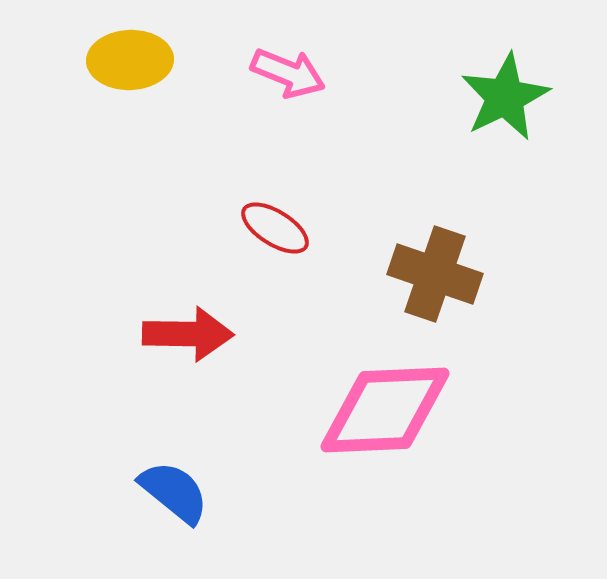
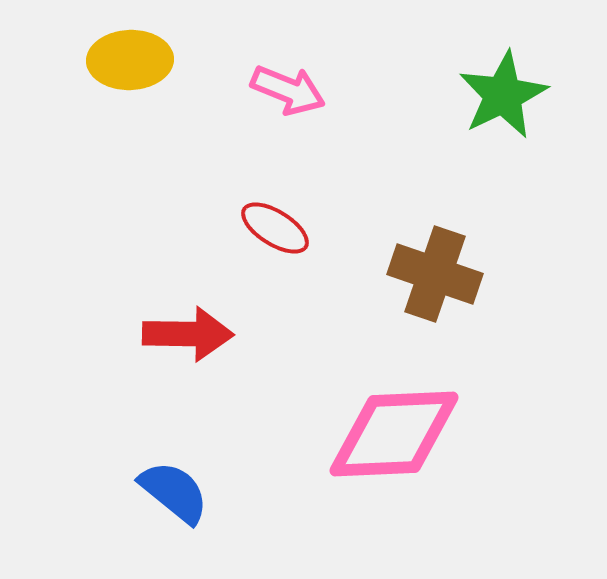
pink arrow: moved 17 px down
green star: moved 2 px left, 2 px up
pink diamond: moved 9 px right, 24 px down
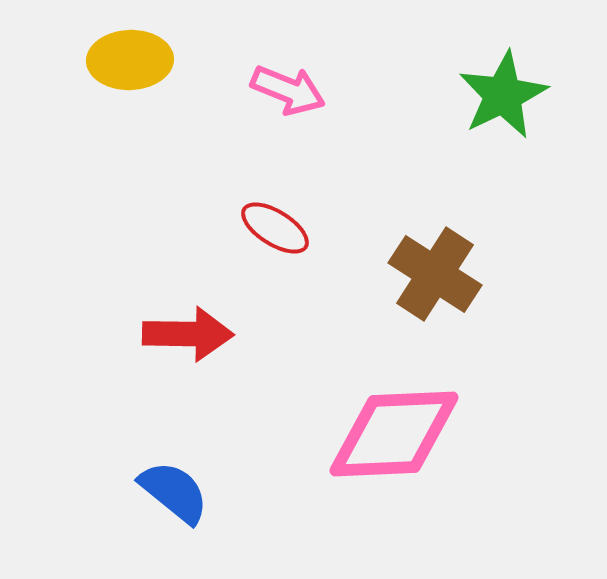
brown cross: rotated 14 degrees clockwise
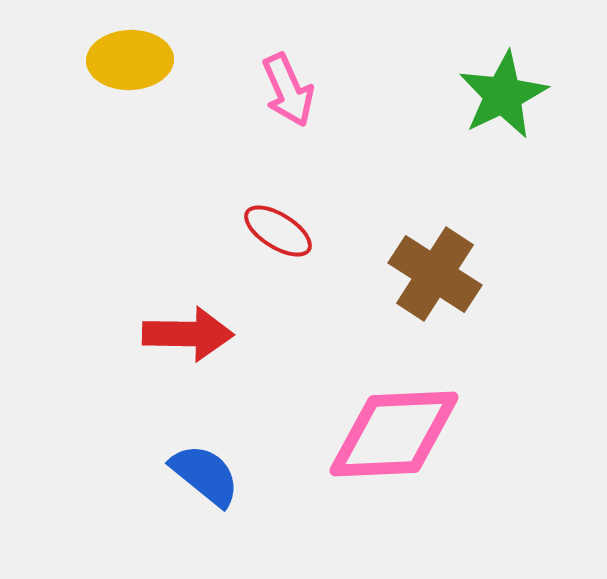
pink arrow: rotated 44 degrees clockwise
red ellipse: moved 3 px right, 3 px down
blue semicircle: moved 31 px right, 17 px up
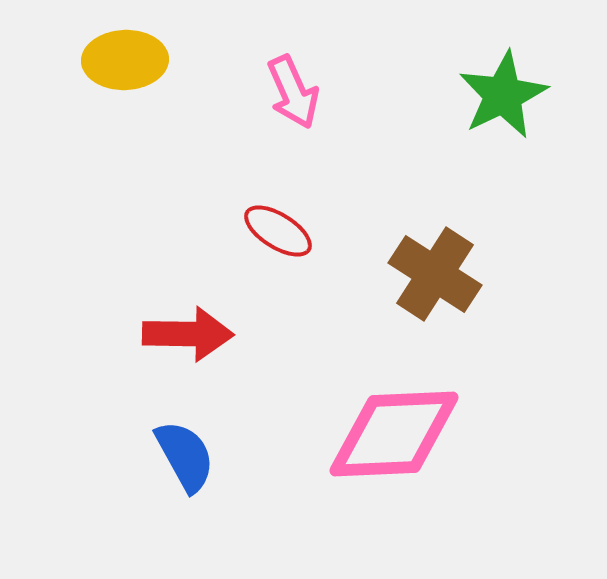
yellow ellipse: moved 5 px left
pink arrow: moved 5 px right, 2 px down
blue semicircle: moved 20 px left, 19 px up; rotated 22 degrees clockwise
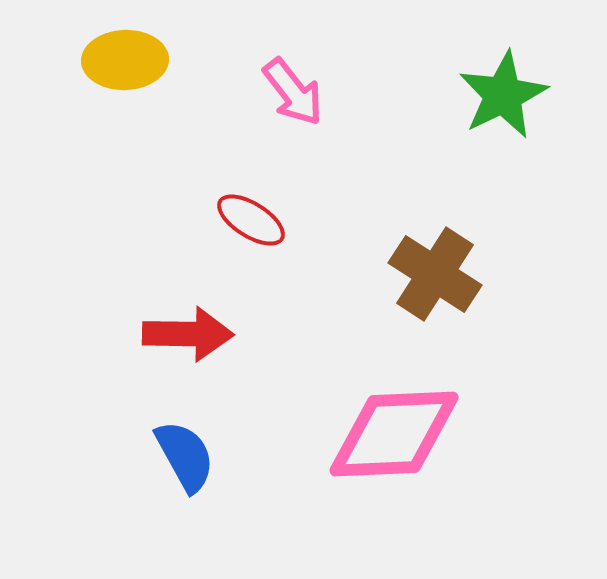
pink arrow: rotated 14 degrees counterclockwise
red ellipse: moved 27 px left, 11 px up
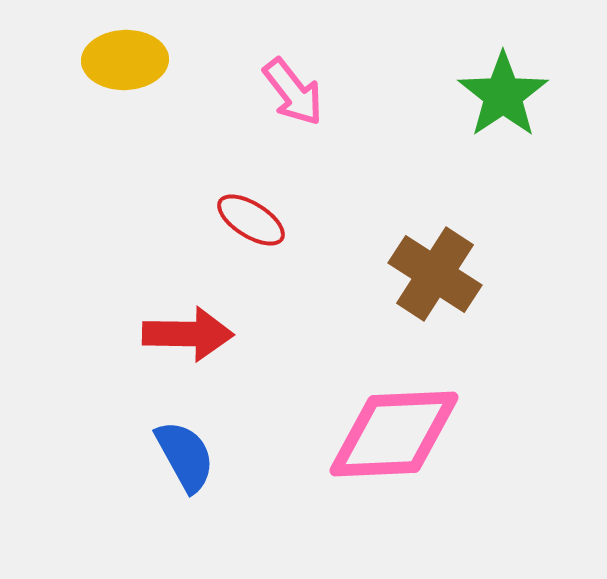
green star: rotated 8 degrees counterclockwise
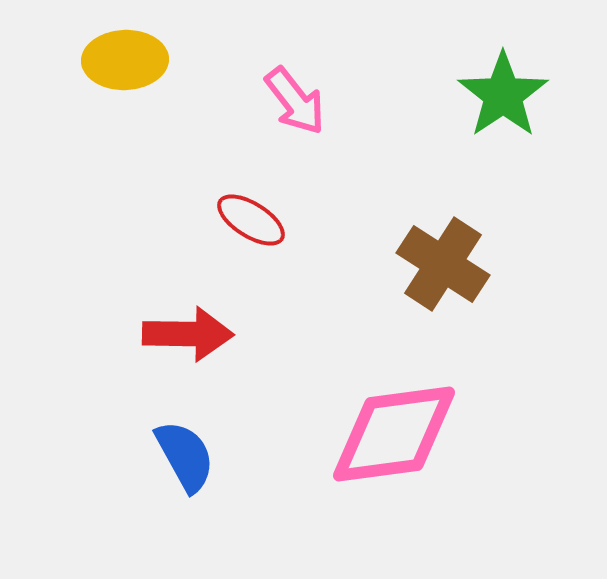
pink arrow: moved 2 px right, 9 px down
brown cross: moved 8 px right, 10 px up
pink diamond: rotated 5 degrees counterclockwise
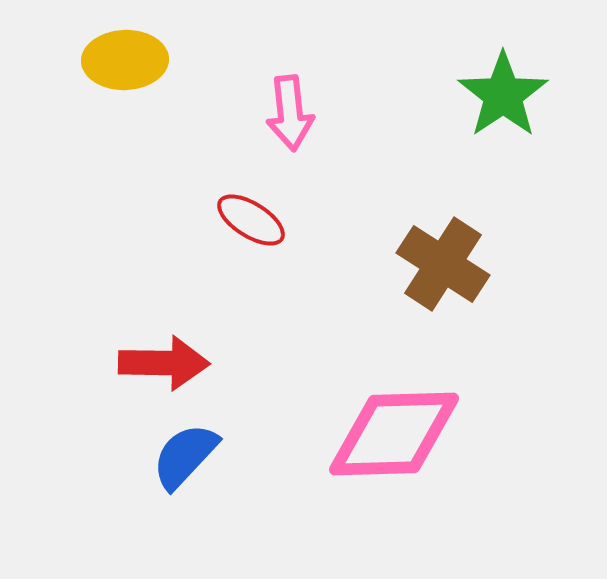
pink arrow: moved 5 px left, 12 px down; rotated 32 degrees clockwise
red arrow: moved 24 px left, 29 px down
pink diamond: rotated 6 degrees clockwise
blue semicircle: rotated 108 degrees counterclockwise
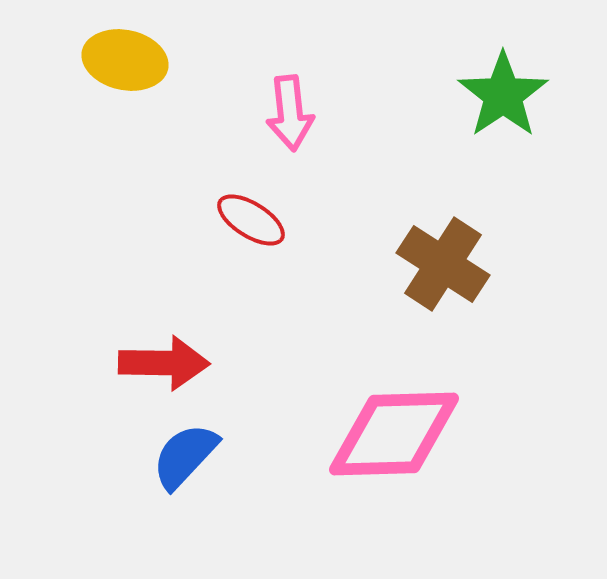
yellow ellipse: rotated 14 degrees clockwise
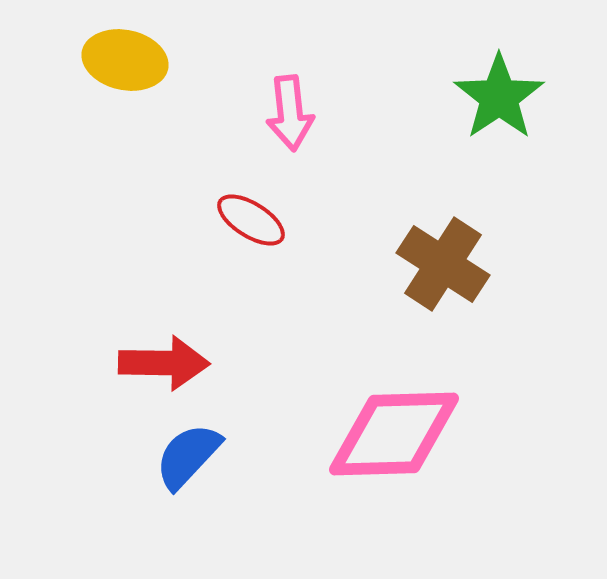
green star: moved 4 px left, 2 px down
blue semicircle: moved 3 px right
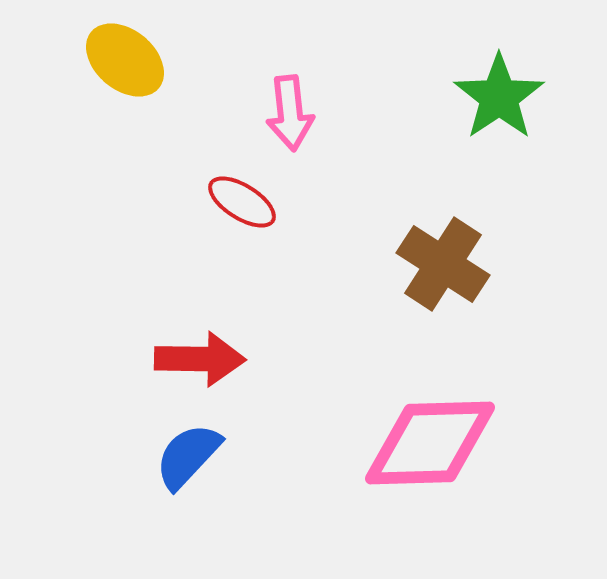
yellow ellipse: rotated 28 degrees clockwise
red ellipse: moved 9 px left, 18 px up
red arrow: moved 36 px right, 4 px up
pink diamond: moved 36 px right, 9 px down
